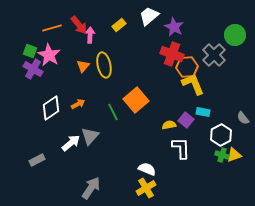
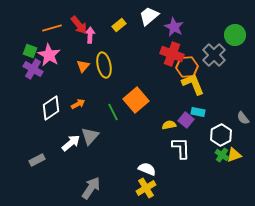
cyan rectangle: moved 5 px left
green cross: rotated 16 degrees clockwise
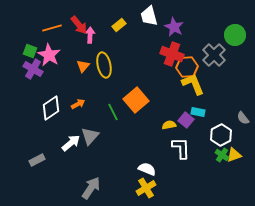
white trapezoid: rotated 65 degrees counterclockwise
